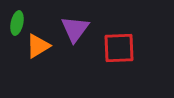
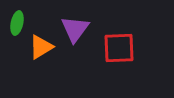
orange triangle: moved 3 px right, 1 px down
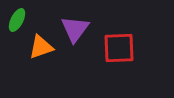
green ellipse: moved 3 px up; rotated 15 degrees clockwise
orange triangle: rotated 12 degrees clockwise
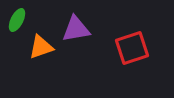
purple triangle: moved 1 px right; rotated 44 degrees clockwise
red square: moved 13 px right; rotated 16 degrees counterclockwise
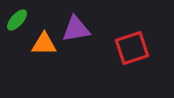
green ellipse: rotated 15 degrees clockwise
orange triangle: moved 3 px right, 3 px up; rotated 20 degrees clockwise
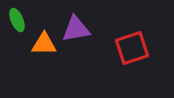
green ellipse: rotated 65 degrees counterclockwise
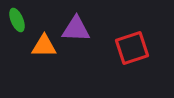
purple triangle: rotated 12 degrees clockwise
orange triangle: moved 2 px down
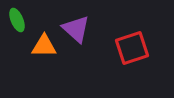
purple triangle: rotated 40 degrees clockwise
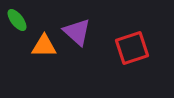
green ellipse: rotated 15 degrees counterclockwise
purple triangle: moved 1 px right, 3 px down
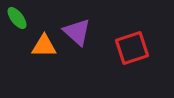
green ellipse: moved 2 px up
